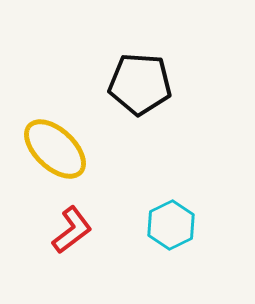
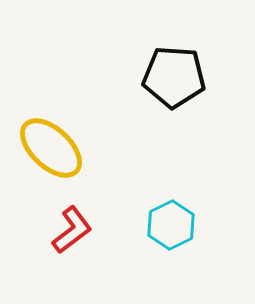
black pentagon: moved 34 px right, 7 px up
yellow ellipse: moved 4 px left, 1 px up
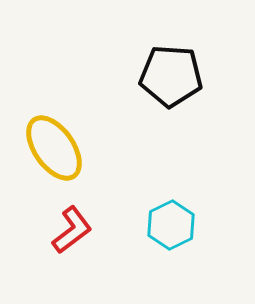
black pentagon: moved 3 px left, 1 px up
yellow ellipse: moved 3 px right; rotated 12 degrees clockwise
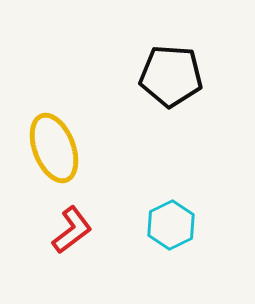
yellow ellipse: rotated 14 degrees clockwise
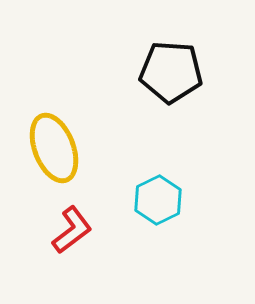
black pentagon: moved 4 px up
cyan hexagon: moved 13 px left, 25 px up
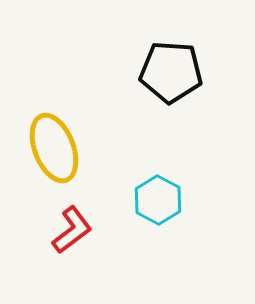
cyan hexagon: rotated 6 degrees counterclockwise
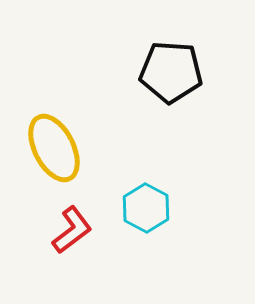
yellow ellipse: rotated 6 degrees counterclockwise
cyan hexagon: moved 12 px left, 8 px down
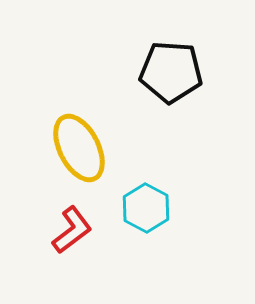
yellow ellipse: moved 25 px right
